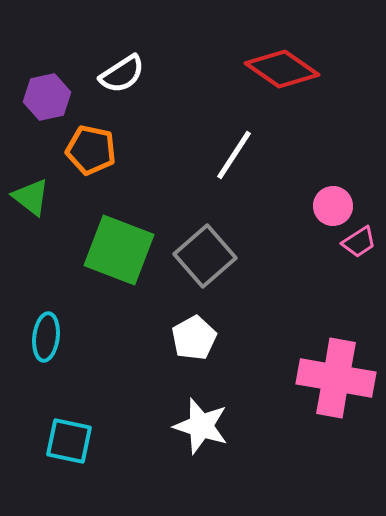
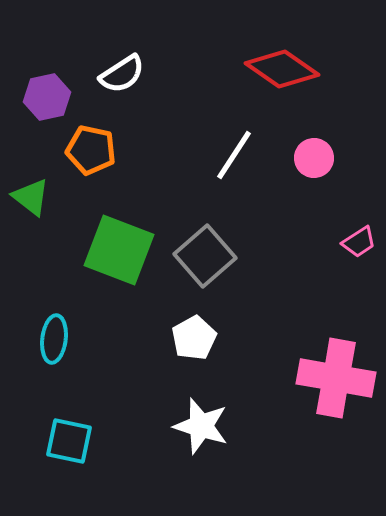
pink circle: moved 19 px left, 48 px up
cyan ellipse: moved 8 px right, 2 px down
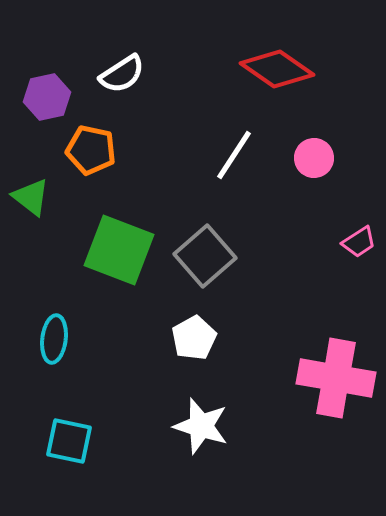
red diamond: moved 5 px left
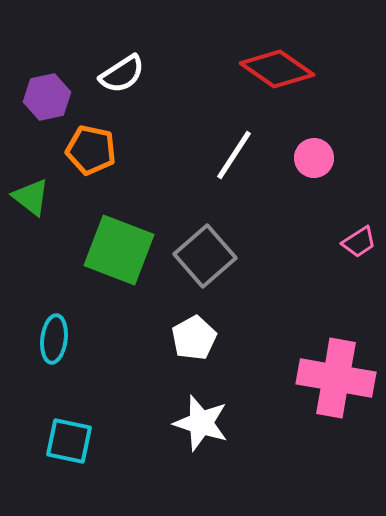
white star: moved 3 px up
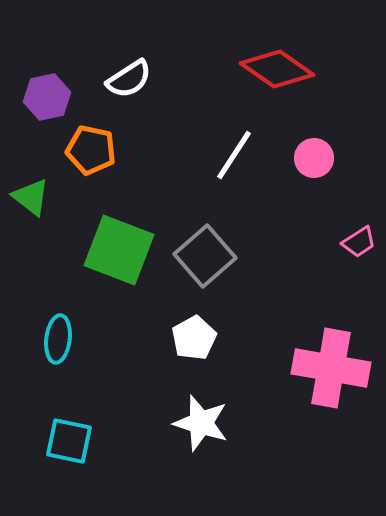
white semicircle: moved 7 px right, 5 px down
cyan ellipse: moved 4 px right
pink cross: moved 5 px left, 10 px up
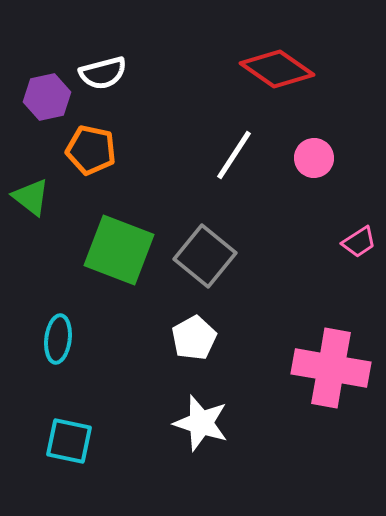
white semicircle: moved 26 px left, 6 px up; rotated 18 degrees clockwise
gray square: rotated 10 degrees counterclockwise
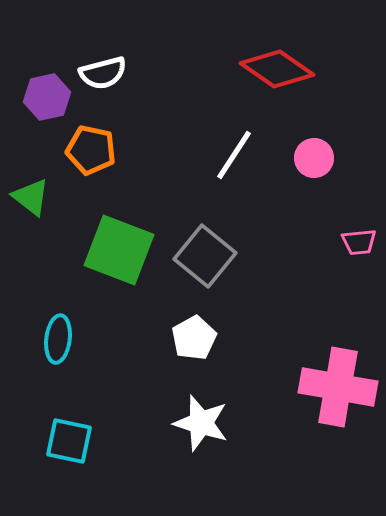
pink trapezoid: rotated 27 degrees clockwise
pink cross: moved 7 px right, 19 px down
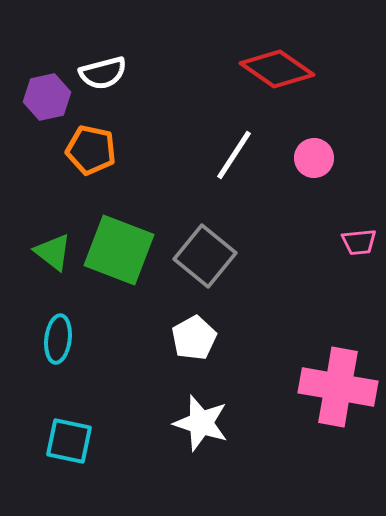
green triangle: moved 22 px right, 55 px down
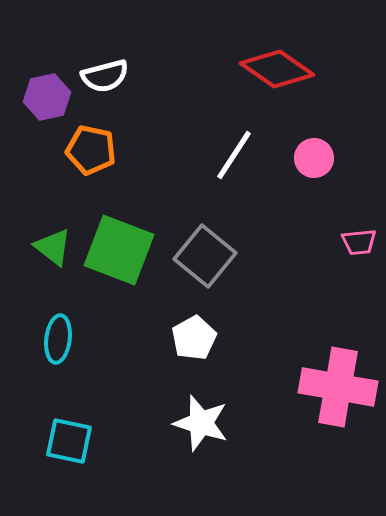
white semicircle: moved 2 px right, 3 px down
green triangle: moved 5 px up
